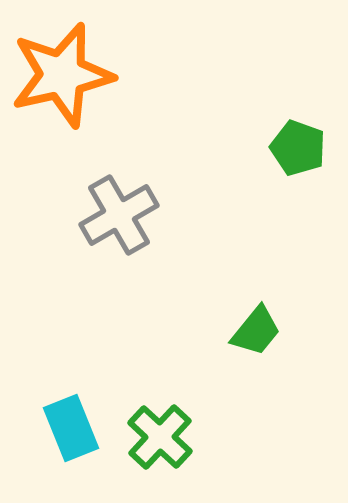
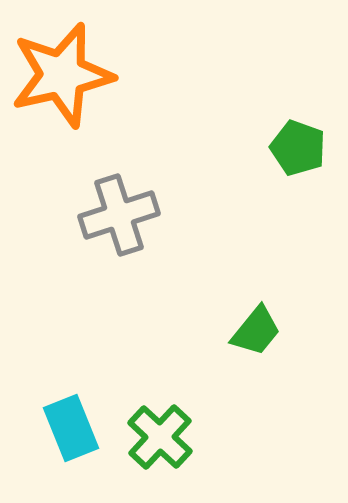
gray cross: rotated 12 degrees clockwise
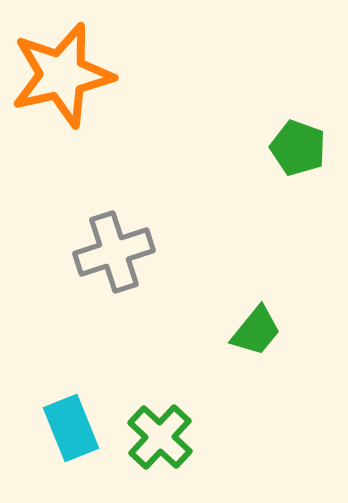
gray cross: moved 5 px left, 37 px down
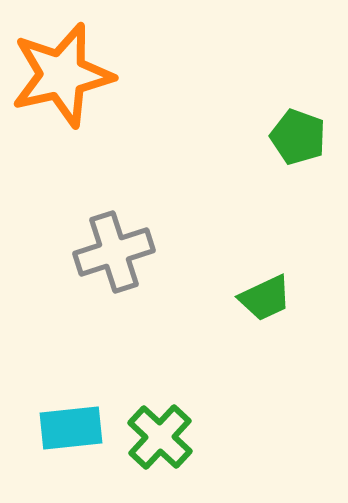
green pentagon: moved 11 px up
green trapezoid: moved 9 px right, 33 px up; rotated 26 degrees clockwise
cyan rectangle: rotated 74 degrees counterclockwise
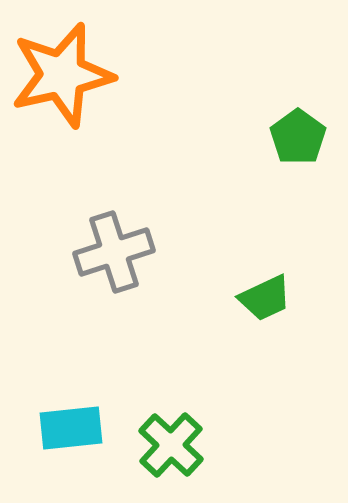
green pentagon: rotated 16 degrees clockwise
green cross: moved 11 px right, 8 px down
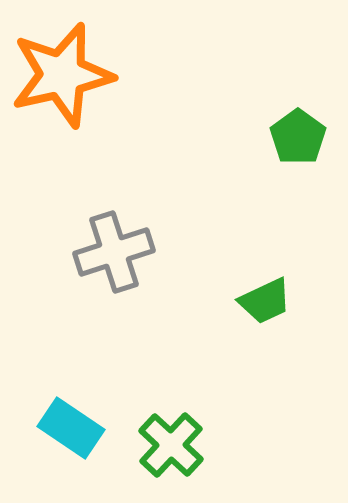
green trapezoid: moved 3 px down
cyan rectangle: rotated 40 degrees clockwise
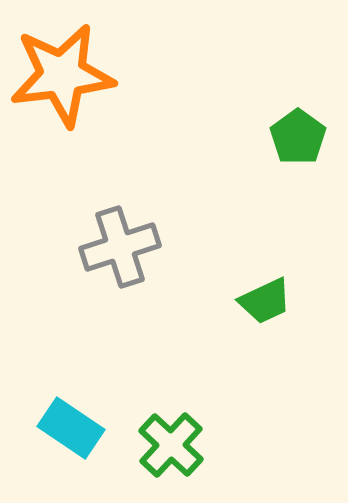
orange star: rotated 6 degrees clockwise
gray cross: moved 6 px right, 5 px up
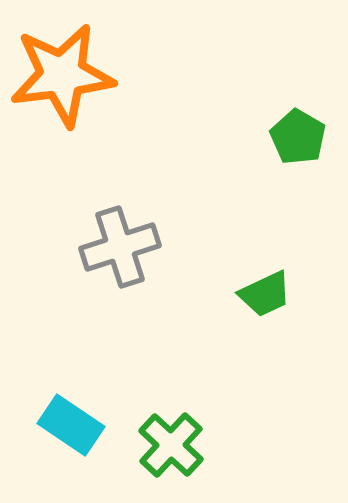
green pentagon: rotated 6 degrees counterclockwise
green trapezoid: moved 7 px up
cyan rectangle: moved 3 px up
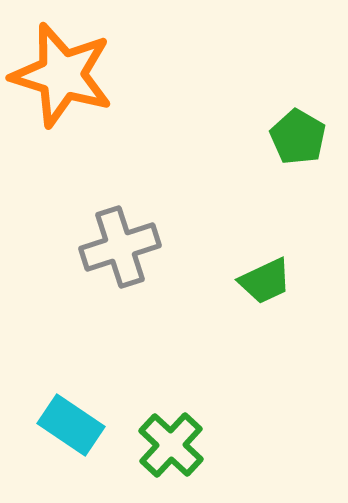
orange star: rotated 24 degrees clockwise
green trapezoid: moved 13 px up
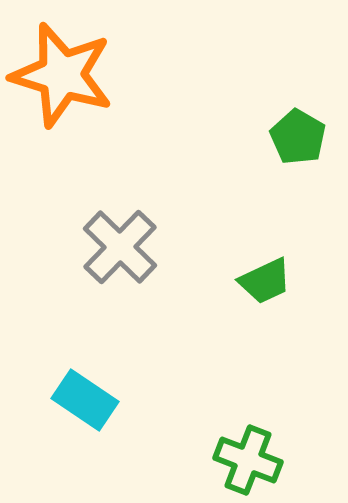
gray cross: rotated 28 degrees counterclockwise
cyan rectangle: moved 14 px right, 25 px up
green cross: moved 77 px right, 15 px down; rotated 22 degrees counterclockwise
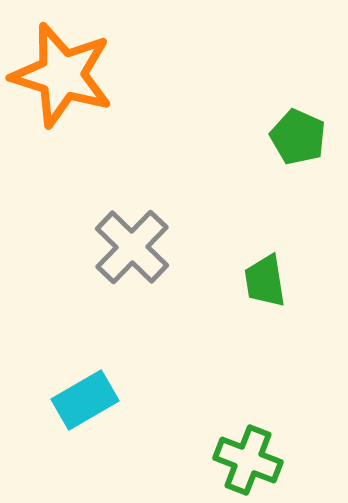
green pentagon: rotated 6 degrees counterclockwise
gray cross: moved 12 px right
green trapezoid: rotated 106 degrees clockwise
cyan rectangle: rotated 64 degrees counterclockwise
